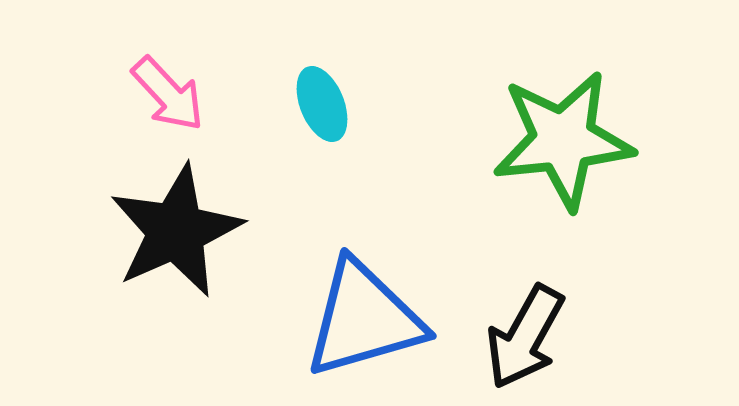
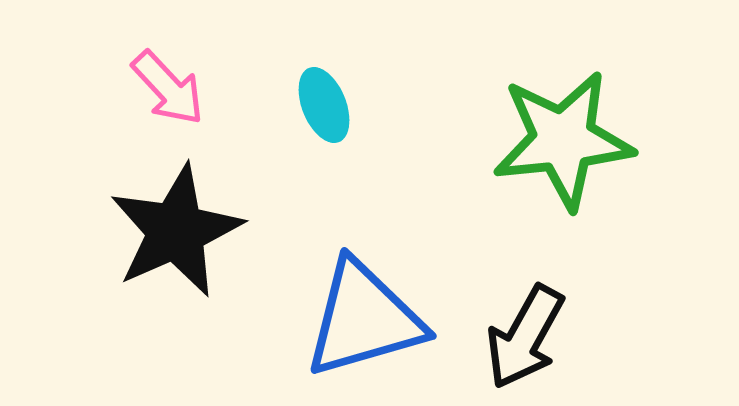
pink arrow: moved 6 px up
cyan ellipse: moved 2 px right, 1 px down
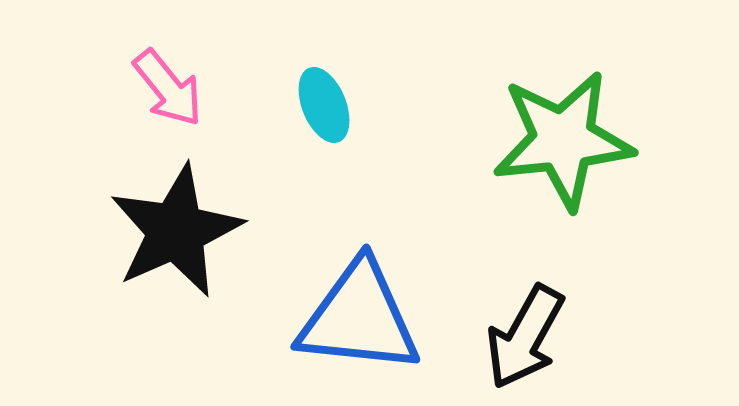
pink arrow: rotated 4 degrees clockwise
blue triangle: moved 5 px left, 1 px up; rotated 22 degrees clockwise
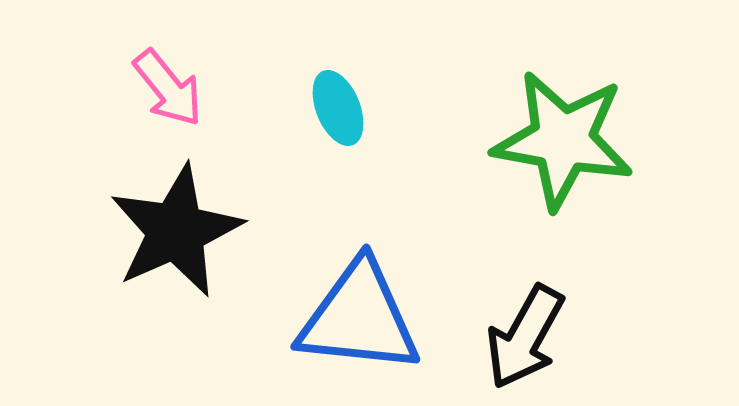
cyan ellipse: moved 14 px right, 3 px down
green star: rotated 16 degrees clockwise
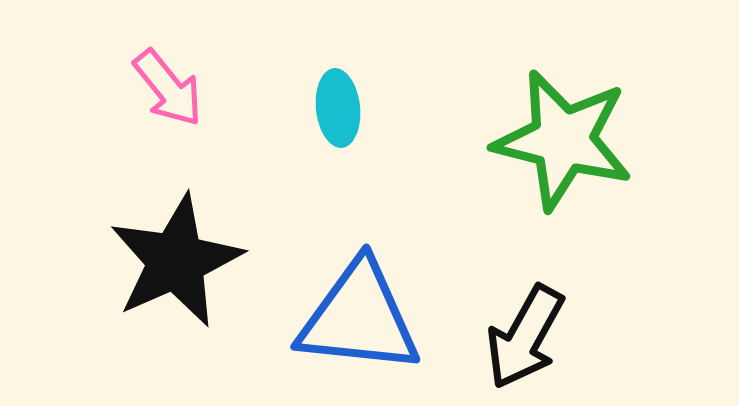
cyan ellipse: rotated 16 degrees clockwise
green star: rotated 4 degrees clockwise
black star: moved 30 px down
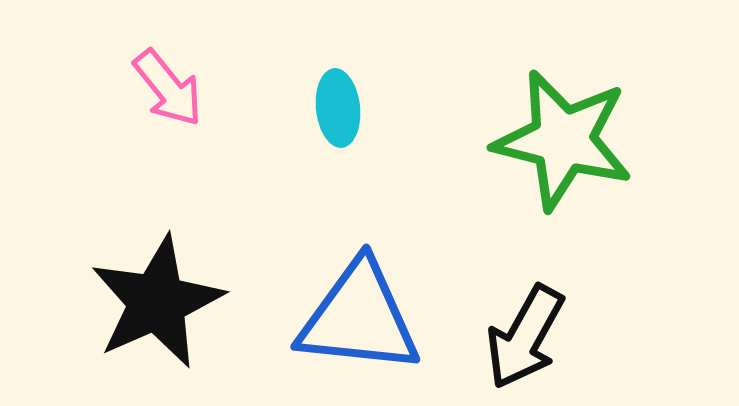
black star: moved 19 px left, 41 px down
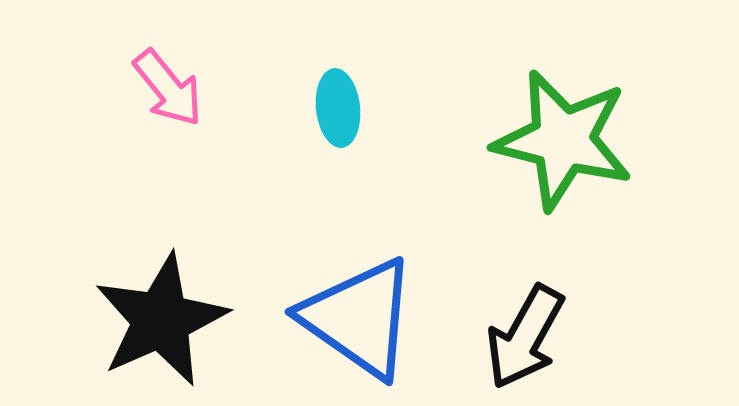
black star: moved 4 px right, 18 px down
blue triangle: rotated 29 degrees clockwise
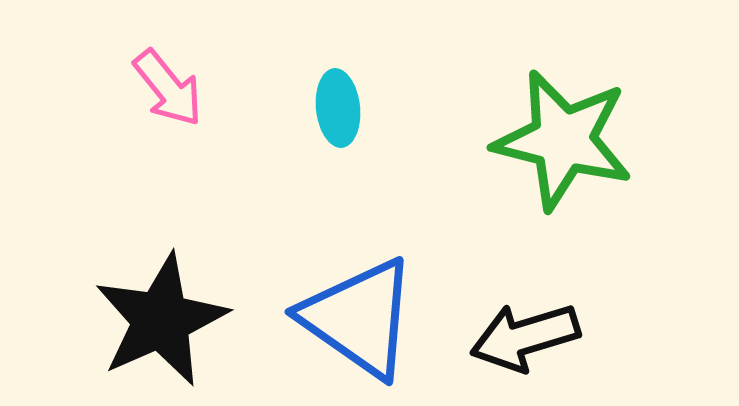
black arrow: rotated 44 degrees clockwise
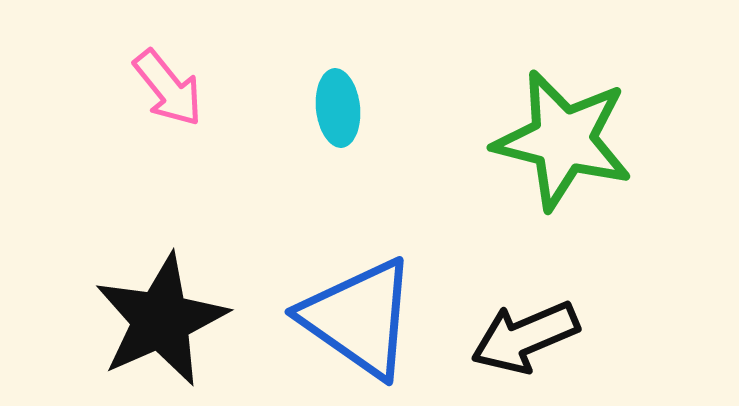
black arrow: rotated 6 degrees counterclockwise
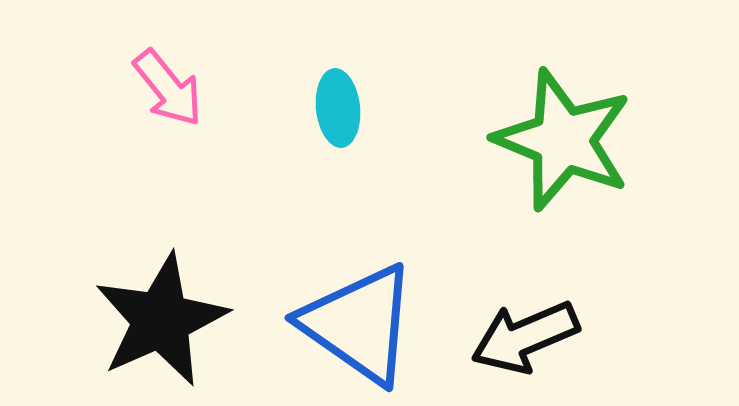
green star: rotated 8 degrees clockwise
blue triangle: moved 6 px down
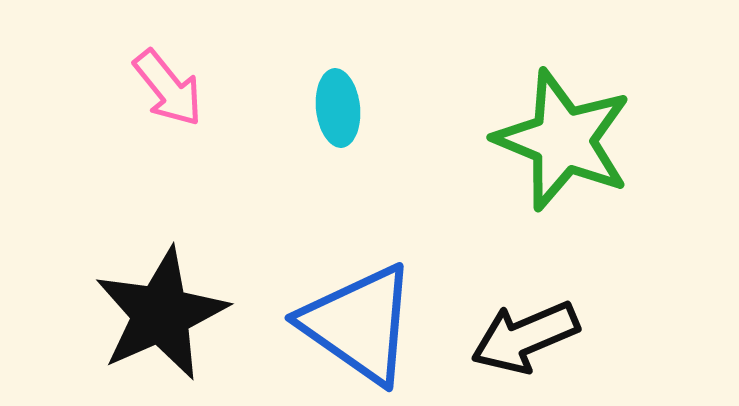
black star: moved 6 px up
